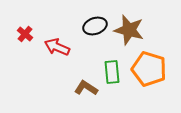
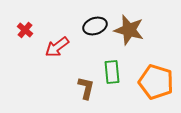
red cross: moved 4 px up
red arrow: rotated 60 degrees counterclockwise
orange pentagon: moved 7 px right, 13 px down
brown L-shape: rotated 70 degrees clockwise
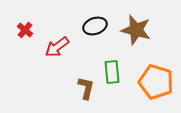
brown star: moved 7 px right
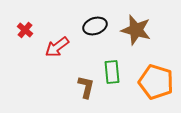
brown L-shape: moved 1 px up
